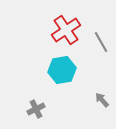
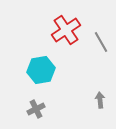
cyan hexagon: moved 21 px left
gray arrow: moved 2 px left; rotated 35 degrees clockwise
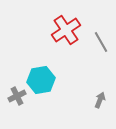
cyan hexagon: moved 10 px down
gray arrow: rotated 28 degrees clockwise
gray cross: moved 19 px left, 13 px up
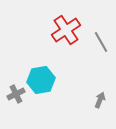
gray cross: moved 1 px left, 2 px up
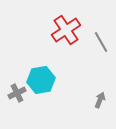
gray cross: moved 1 px right, 1 px up
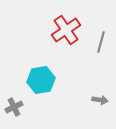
gray line: rotated 45 degrees clockwise
gray cross: moved 3 px left, 14 px down
gray arrow: rotated 77 degrees clockwise
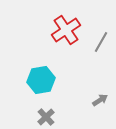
gray line: rotated 15 degrees clockwise
gray arrow: rotated 42 degrees counterclockwise
gray cross: moved 32 px right, 10 px down; rotated 18 degrees counterclockwise
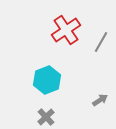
cyan hexagon: moved 6 px right; rotated 12 degrees counterclockwise
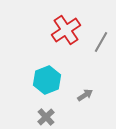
gray arrow: moved 15 px left, 5 px up
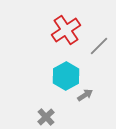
gray line: moved 2 px left, 4 px down; rotated 15 degrees clockwise
cyan hexagon: moved 19 px right, 4 px up; rotated 8 degrees counterclockwise
